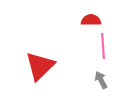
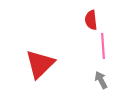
red semicircle: rotated 96 degrees counterclockwise
red triangle: moved 2 px up
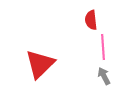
pink line: moved 1 px down
gray arrow: moved 3 px right, 4 px up
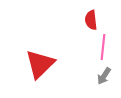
pink line: rotated 10 degrees clockwise
gray arrow: rotated 120 degrees counterclockwise
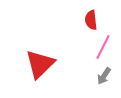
pink line: rotated 20 degrees clockwise
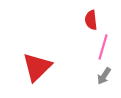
pink line: rotated 10 degrees counterclockwise
red triangle: moved 3 px left, 3 px down
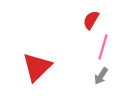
red semicircle: rotated 36 degrees clockwise
gray arrow: moved 3 px left
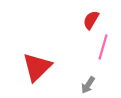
gray arrow: moved 13 px left, 9 px down
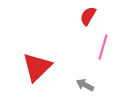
red semicircle: moved 3 px left, 4 px up
gray arrow: moved 3 px left; rotated 84 degrees clockwise
